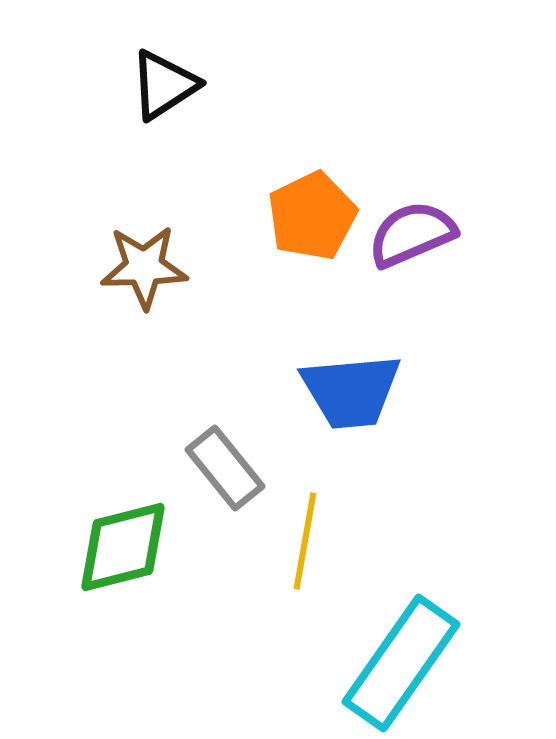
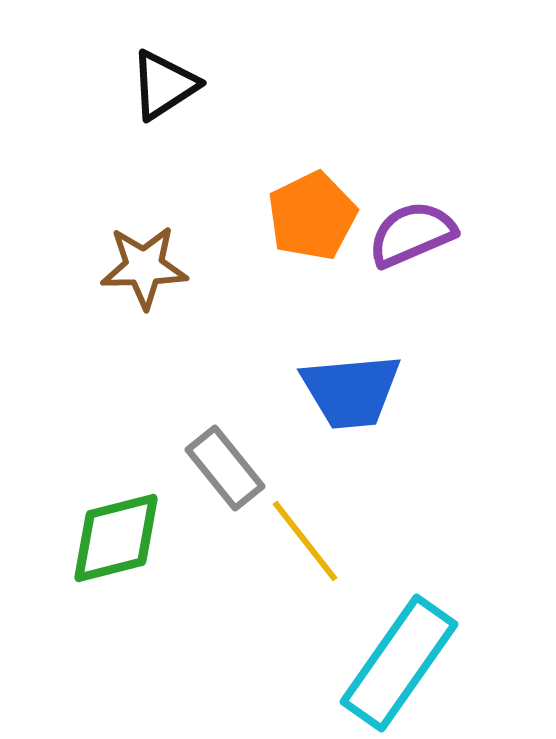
yellow line: rotated 48 degrees counterclockwise
green diamond: moved 7 px left, 9 px up
cyan rectangle: moved 2 px left
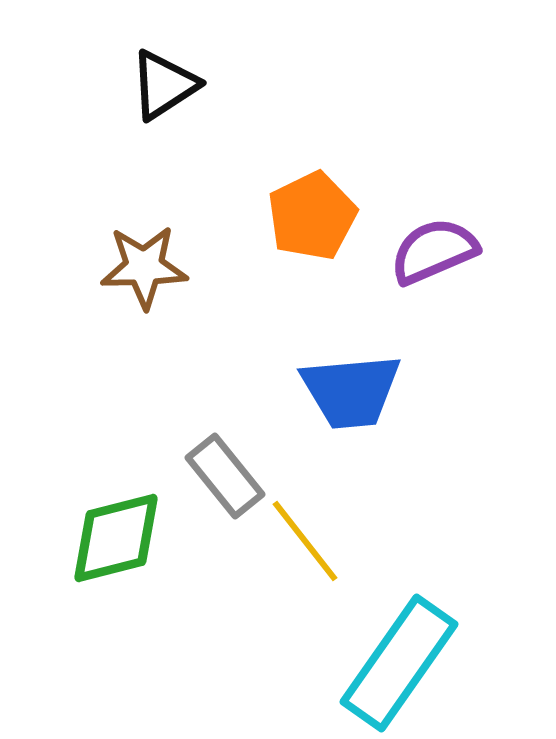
purple semicircle: moved 22 px right, 17 px down
gray rectangle: moved 8 px down
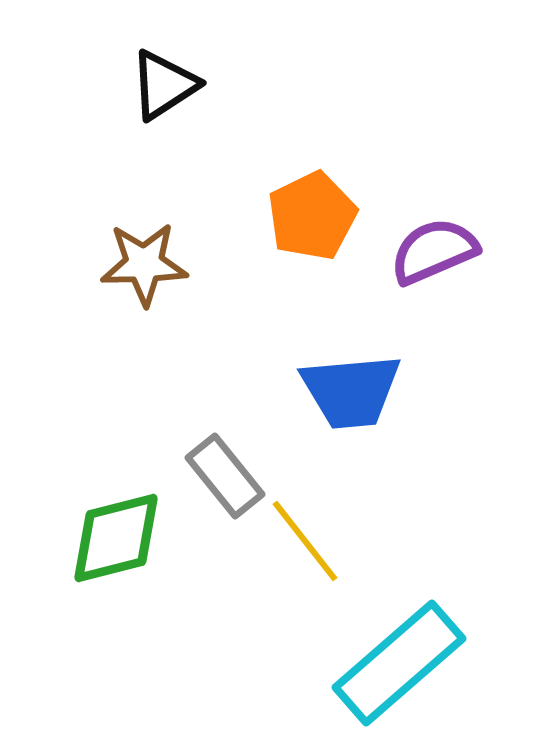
brown star: moved 3 px up
cyan rectangle: rotated 14 degrees clockwise
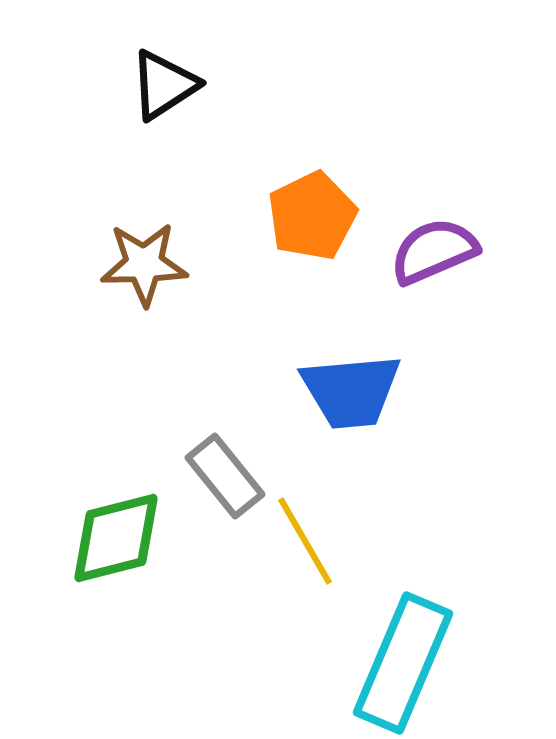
yellow line: rotated 8 degrees clockwise
cyan rectangle: moved 4 px right; rotated 26 degrees counterclockwise
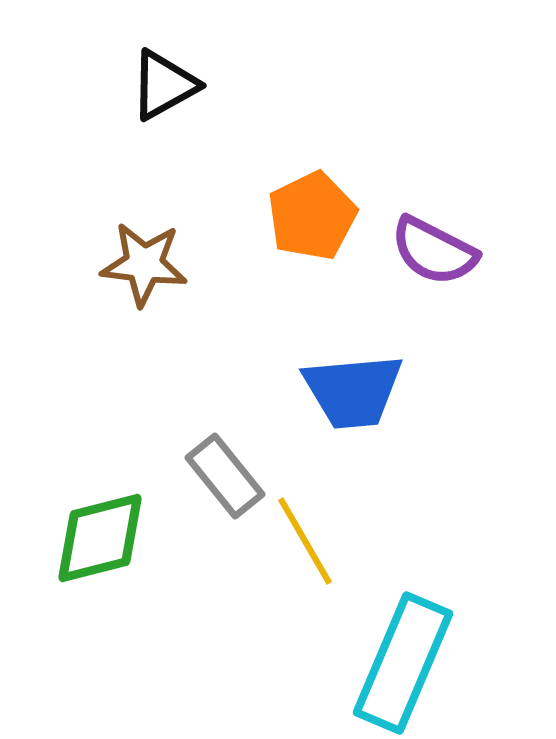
black triangle: rotated 4 degrees clockwise
purple semicircle: rotated 130 degrees counterclockwise
brown star: rotated 8 degrees clockwise
blue trapezoid: moved 2 px right
green diamond: moved 16 px left
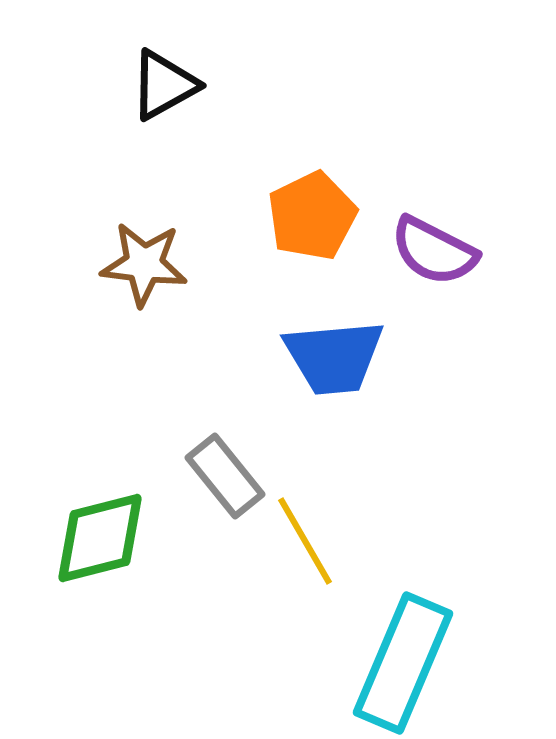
blue trapezoid: moved 19 px left, 34 px up
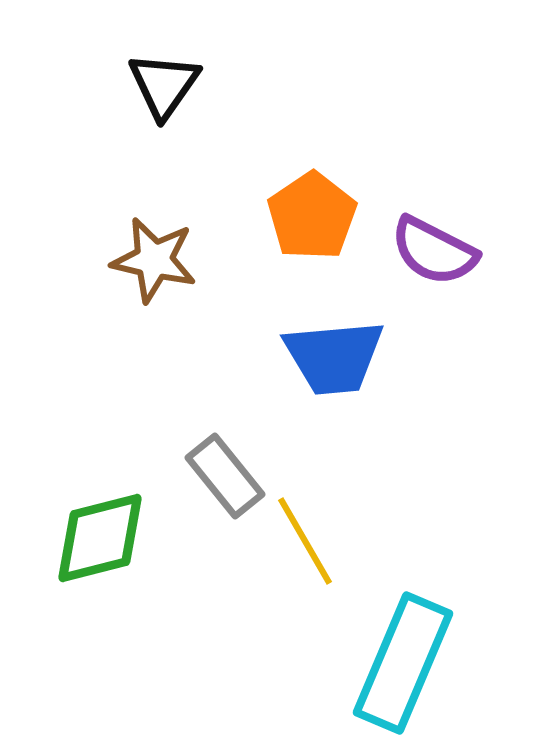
black triangle: rotated 26 degrees counterclockwise
orange pentagon: rotated 8 degrees counterclockwise
brown star: moved 10 px right, 4 px up; rotated 6 degrees clockwise
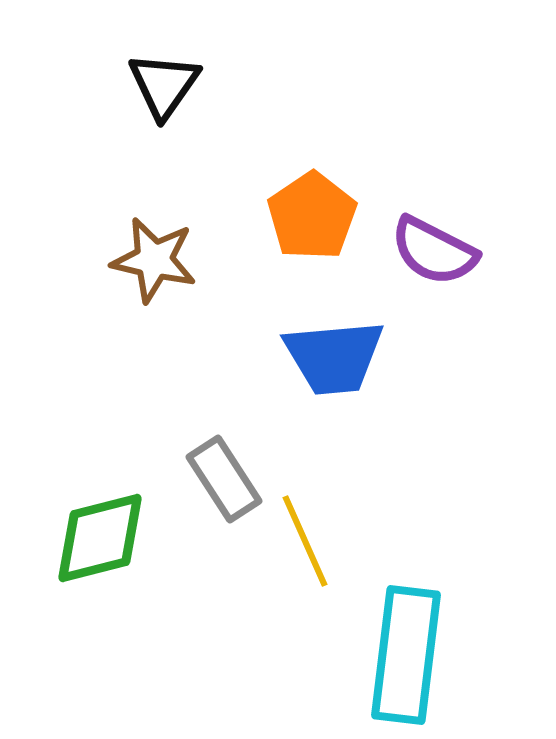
gray rectangle: moved 1 px left, 3 px down; rotated 6 degrees clockwise
yellow line: rotated 6 degrees clockwise
cyan rectangle: moved 3 px right, 8 px up; rotated 16 degrees counterclockwise
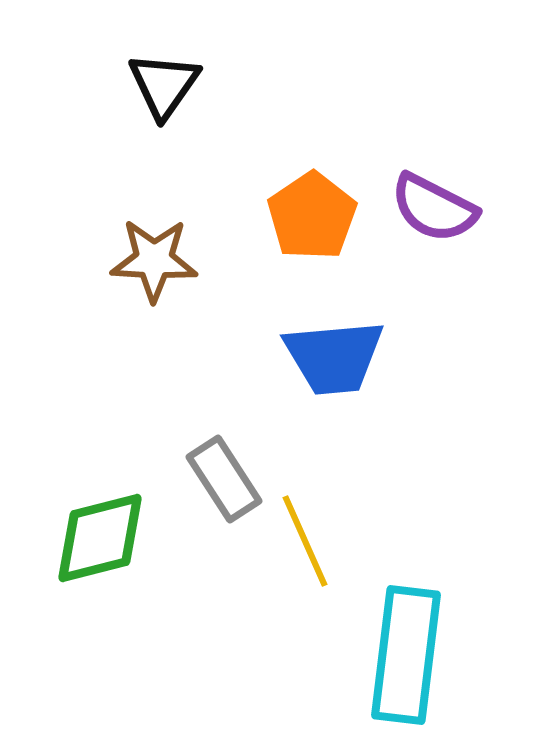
purple semicircle: moved 43 px up
brown star: rotated 10 degrees counterclockwise
